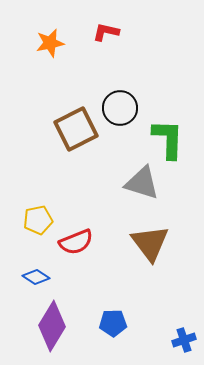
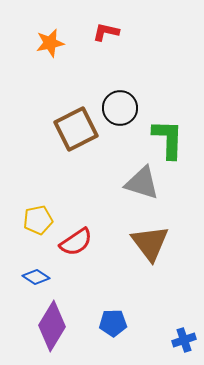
red semicircle: rotated 12 degrees counterclockwise
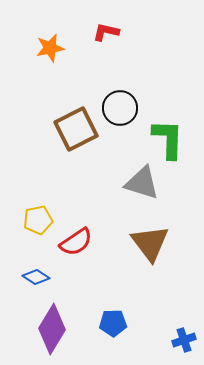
orange star: moved 5 px down
purple diamond: moved 3 px down
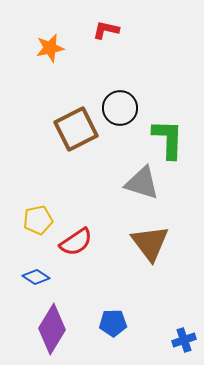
red L-shape: moved 2 px up
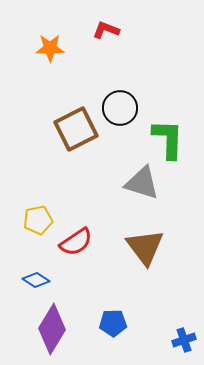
red L-shape: rotated 8 degrees clockwise
orange star: rotated 12 degrees clockwise
brown triangle: moved 5 px left, 4 px down
blue diamond: moved 3 px down
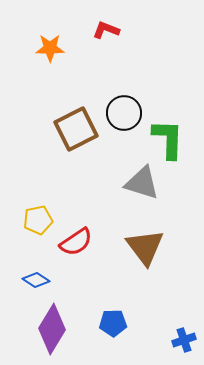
black circle: moved 4 px right, 5 px down
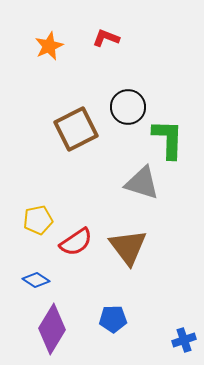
red L-shape: moved 8 px down
orange star: moved 1 px left, 2 px up; rotated 24 degrees counterclockwise
black circle: moved 4 px right, 6 px up
brown triangle: moved 17 px left
blue pentagon: moved 4 px up
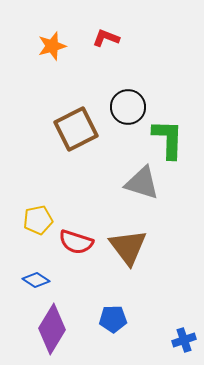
orange star: moved 3 px right; rotated 8 degrees clockwise
red semicircle: rotated 52 degrees clockwise
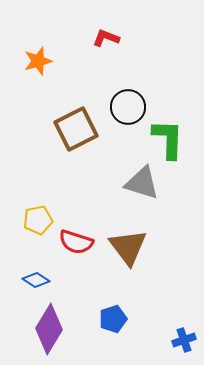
orange star: moved 14 px left, 15 px down
blue pentagon: rotated 16 degrees counterclockwise
purple diamond: moved 3 px left
